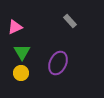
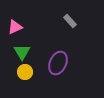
yellow circle: moved 4 px right, 1 px up
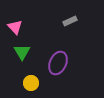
gray rectangle: rotated 72 degrees counterclockwise
pink triangle: rotated 49 degrees counterclockwise
yellow circle: moved 6 px right, 11 px down
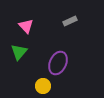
pink triangle: moved 11 px right, 1 px up
green triangle: moved 3 px left; rotated 12 degrees clockwise
yellow circle: moved 12 px right, 3 px down
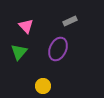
purple ellipse: moved 14 px up
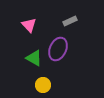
pink triangle: moved 3 px right, 1 px up
green triangle: moved 15 px right, 6 px down; rotated 42 degrees counterclockwise
yellow circle: moved 1 px up
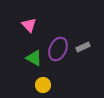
gray rectangle: moved 13 px right, 26 px down
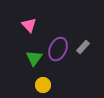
gray rectangle: rotated 24 degrees counterclockwise
green triangle: rotated 36 degrees clockwise
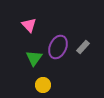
purple ellipse: moved 2 px up
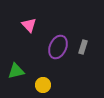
gray rectangle: rotated 24 degrees counterclockwise
green triangle: moved 18 px left, 13 px down; rotated 42 degrees clockwise
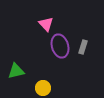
pink triangle: moved 17 px right, 1 px up
purple ellipse: moved 2 px right, 1 px up; rotated 40 degrees counterclockwise
yellow circle: moved 3 px down
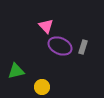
pink triangle: moved 2 px down
purple ellipse: rotated 50 degrees counterclockwise
yellow circle: moved 1 px left, 1 px up
